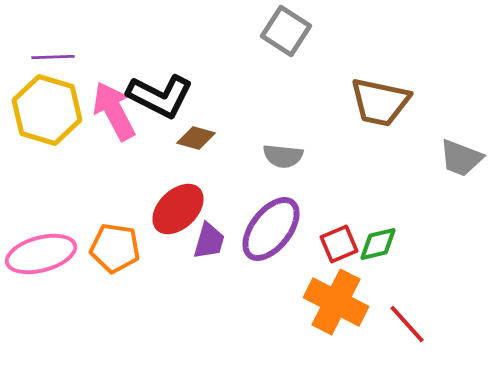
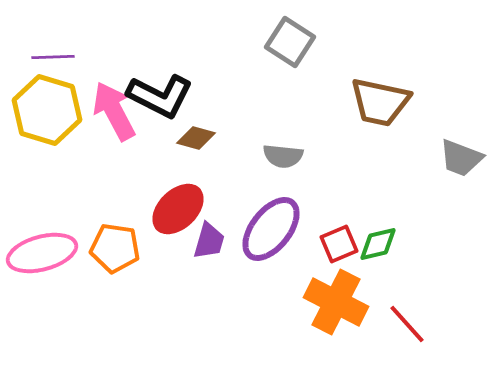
gray square: moved 4 px right, 11 px down
pink ellipse: moved 1 px right, 1 px up
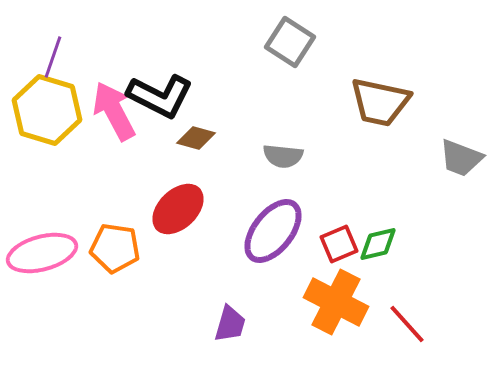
purple line: rotated 69 degrees counterclockwise
purple ellipse: moved 2 px right, 2 px down
purple trapezoid: moved 21 px right, 83 px down
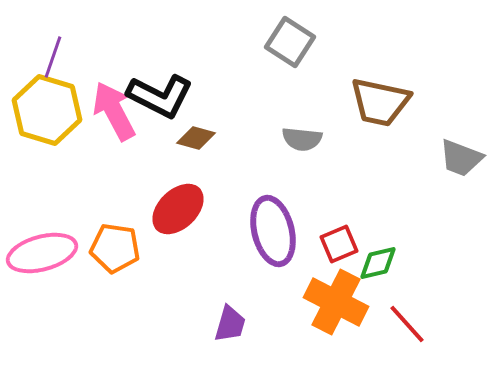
gray semicircle: moved 19 px right, 17 px up
purple ellipse: rotated 52 degrees counterclockwise
green diamond: moved 19 px down
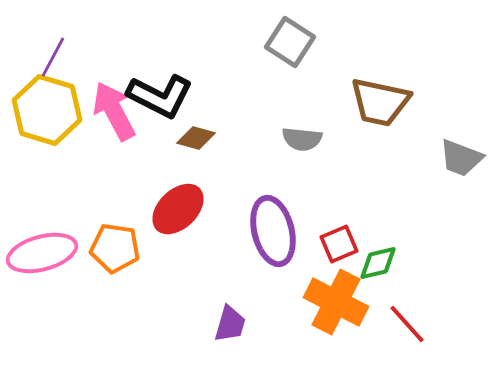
purple line: rotated 9 degrees clockwise
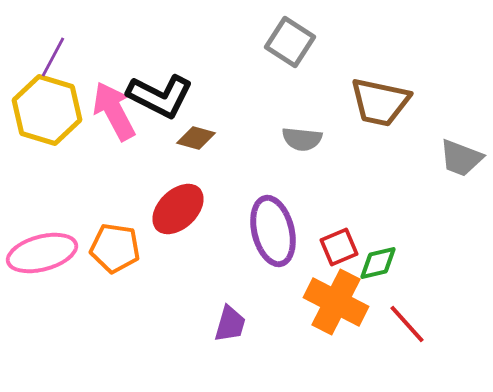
red square: moved 3 px down
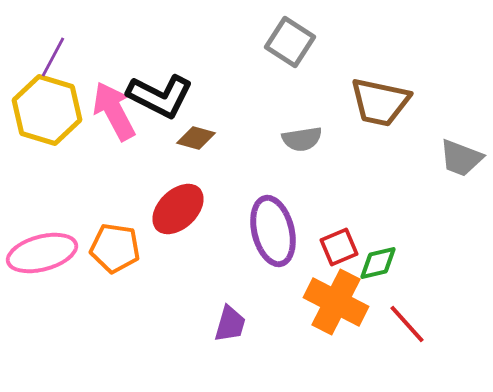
gray semicircle: rotated 15 degrees counterclockwise
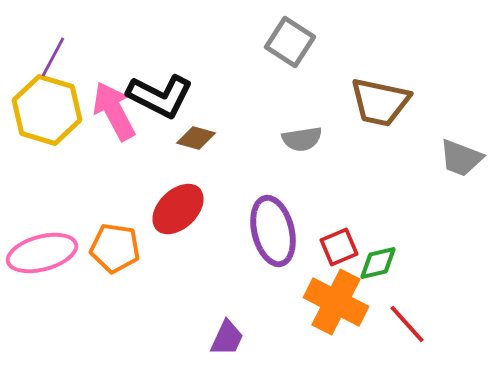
purple trapezoid: moved 3 px left, 14 px down; rotated 9 degrees clockwise
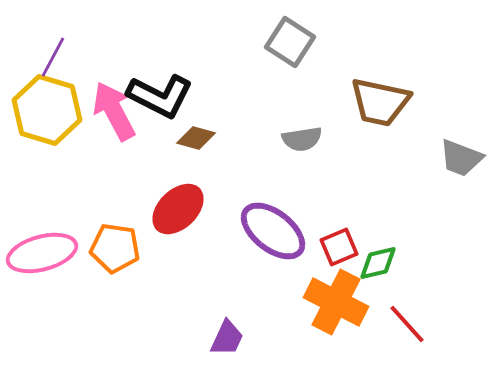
purple ellipse: rotated 38 degrees counterclockwise
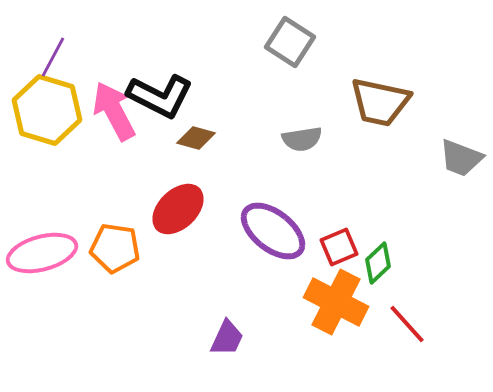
green diamond: rotated 30 degrees counterclockwise
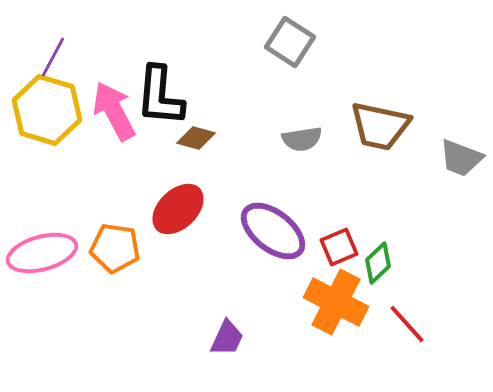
black L-shape: rotated 68 degrees clockwise
brown trapezoid: moved 24 px down
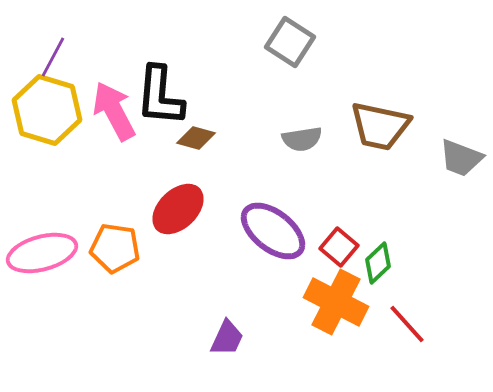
red square: rotated 27 degrees counterclockwise
